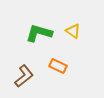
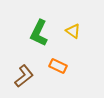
green L-shape: rotated 80 degrees counterclockwise
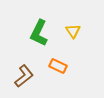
yellow triangle: rotated 21 degrees clockwise
